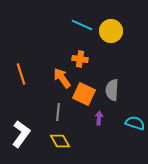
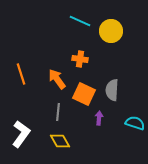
cyan line: moved 2 px left, 4 px up
orange arrow: moved 5 px left, 1 px down
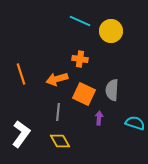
orange arrow: rotated 70 degrees counterclockwise
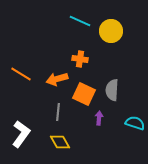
orange line: rotated 40 degrees counterclockwise
yellow diamond: moved 1 px down
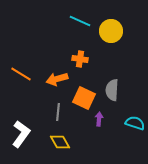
orange square: moved 4 px down
purple arrow: moved 1 px down
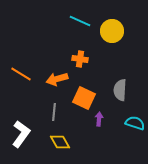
yellow circle: moved 1 px right
gray semicircle: moved 8 px right
gray line: moved 4 px left
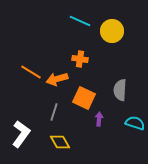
orange line: moved 10 px right, 2 px up
gray line: rotated 12 degrees clockwise
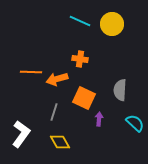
yellow circle: moved 7 px up
orange line: rotated 30 degrees counterclockwise
cyan semicircle: rotated 24 degrees clockwise
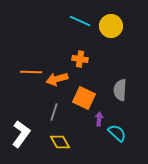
yellow circle: moved 1 px left, 2 px down
cyan semicircle: moved 18 px left, 10 px down
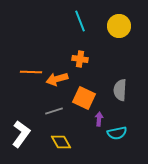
cyan line: rotated 45 degrees clockwise
yellow circle: moved 8 px right
gray line: moved 1 px up; rotated 54 degrees clockwise
cyan semicircle: rotated 126 degrees clockwise
yellow diamond: moved 1 px right
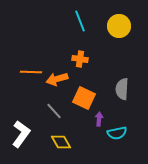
gray semicircle: moved 2 px right, 1 px up
gray line: rotated 66 degrees clockwise
